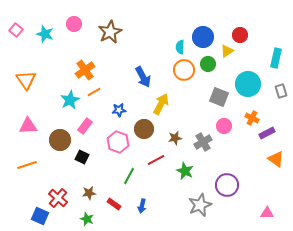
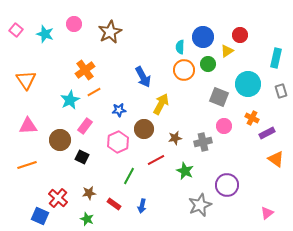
pink hexagon at (118, 142): rotated 15 degrees clockwise
gray cross at (203, 142): rotated 18 degrees clockwise
pink triangle at (267, 213): rotated 40 degrees counterclockwise
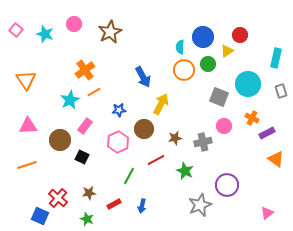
red rectangle at (114, 204): rotated 64 degrees counterclockwise
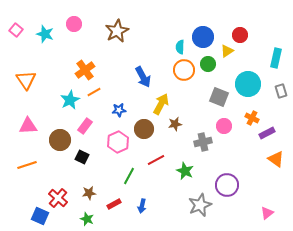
brown star at (110, 32): moved 7 px right, 1 px up
brown star at (175, 138): moved 14 px up
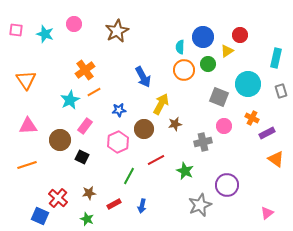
pink square at (16, 30): rotated 32 degrees counterclockwise
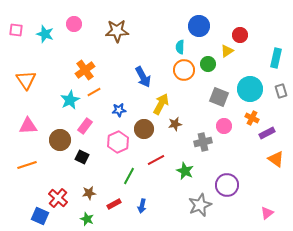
brown star at (117, 31): rotated 25 degrees clockwise
blue circle at (203, 37): moved 4 px left, 11 px up
cyan circle at (248, 84): moved 2 px right, 5 px down
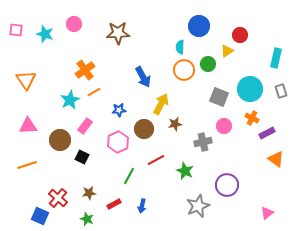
brown star at (117, 31): moved 1 px right, 2 px down
gray star at (200, 205): moved 2 px left, 1 px down
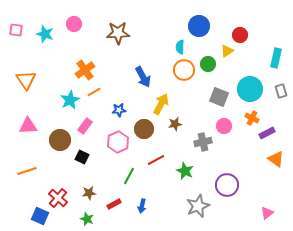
orange line at (27, 165): moved 6 px down
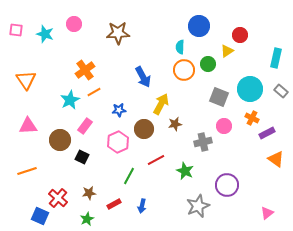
gray rectangle at (281, 91): rotated 32 degrees counterclockwise
green star at (87, 219): rotated 24 degrees clockwise
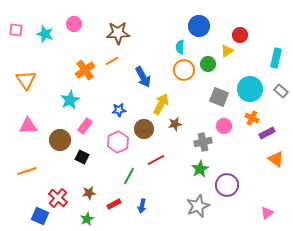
orange line at (94, 92): moved 18 px right, 31 px up
green star at (185, 171): moved 15 px right, 2 px up; rotated 18 degrees clockwise
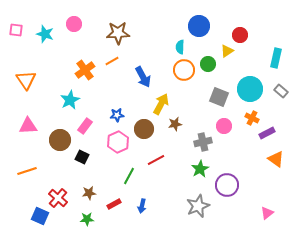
blue star at (119, 110): moved 2 px left, 5 px down
green star at (87, 219): rotated 24 degrees clockwise
